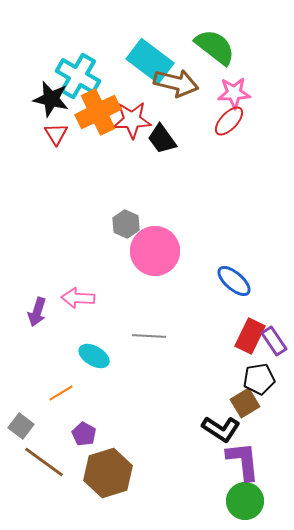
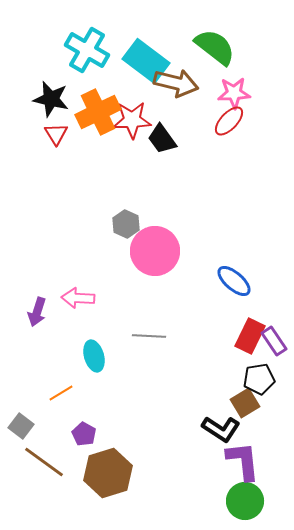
cyan rectangle: moved 4 px left
cyan cross: moved 9 px right, 26 px up
cyan ellipse: rotated 44 degrees clockwise
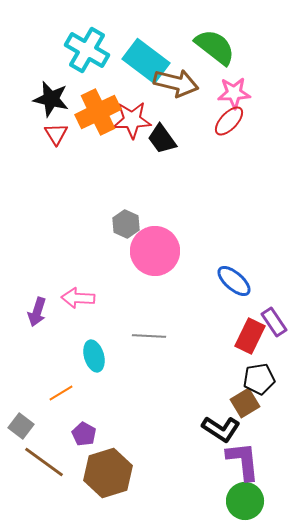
purple rectangle: moved 19 px up
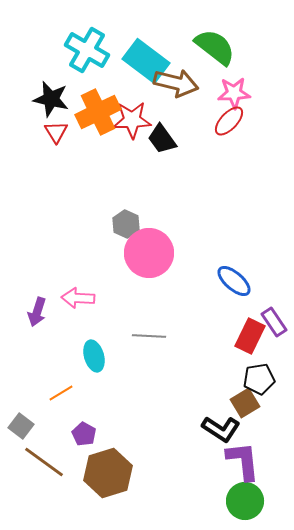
red triangle: moved 2 px up
pink circle: moved 6 px left, 2 px down
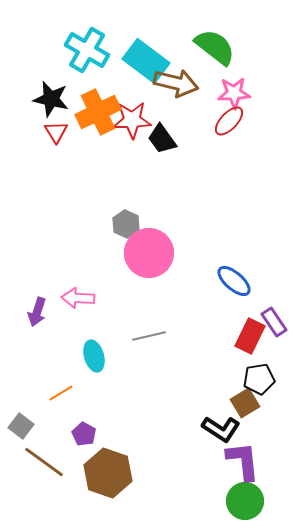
gray line: rotated 16 degrees counterclockwise
brown hexagon: rotated 24 degrees counterclockwise
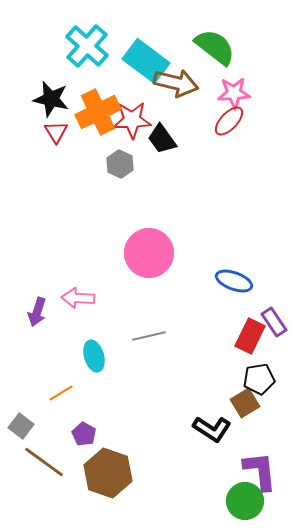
cyan cross: moved 4 px up; rotated 12 degrees clockwise
gray hexagon: moved 6 px left, 60 px up
blue ellipse: rotated 21 degrees counterclockwise
black L-shape: moved 9 px left
purple L-shape: moved 17 px right, 10 px down
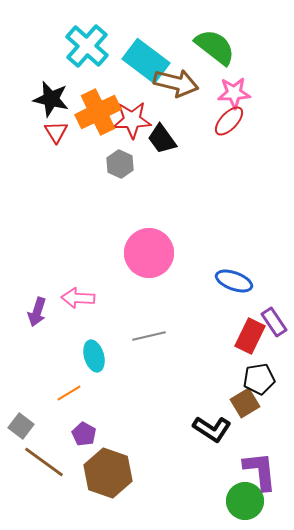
orange line: moved 8 px right
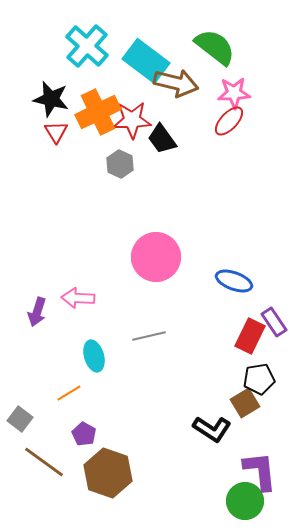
pink circle: moved 7 px right, 4 px down
gray square: moved 1 px left, 7 px up
